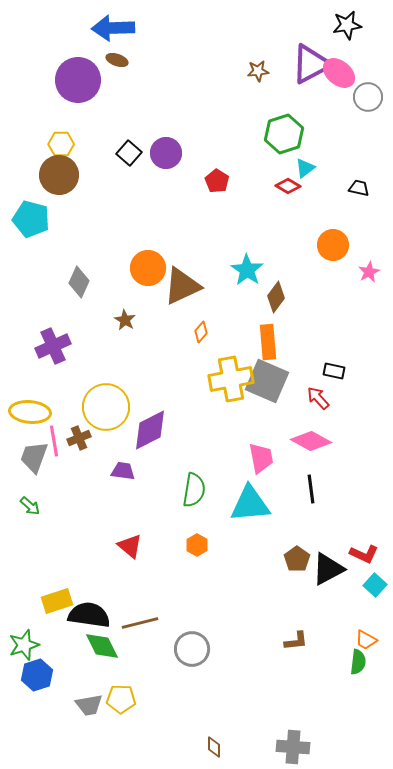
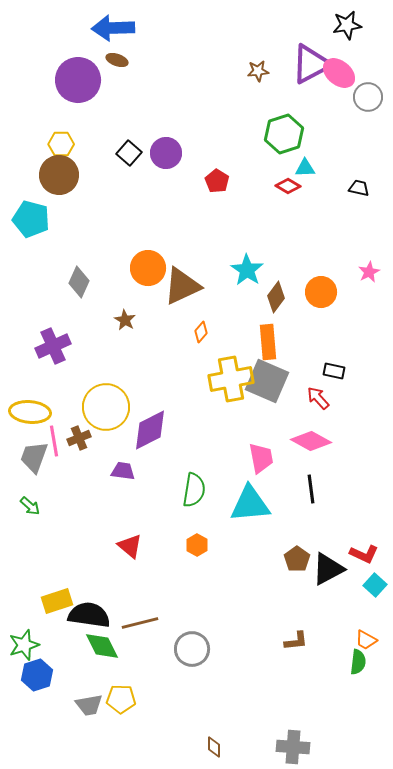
cyan triangle at (305, 168): rotated 35 degrees clockwise
orange circle at (333, 245): moved 12 px left, 47 px down
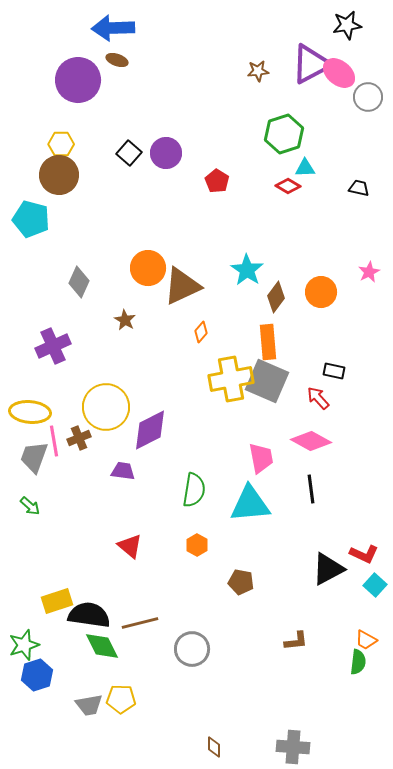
brown pentagon at (297, 559): moved 56 px left, 23 px down; rotated 25 degrees counterclockwise
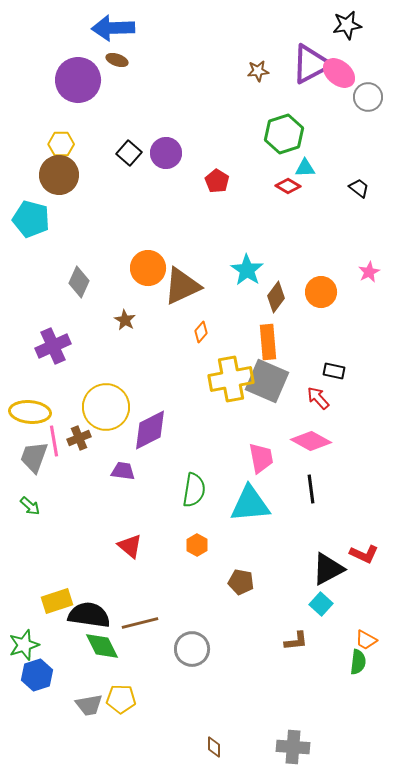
black trapezoid at (359, 188): rotated 25 degrees clockwise
cyan square at (375, 585): moved 54 px left, 19 px down
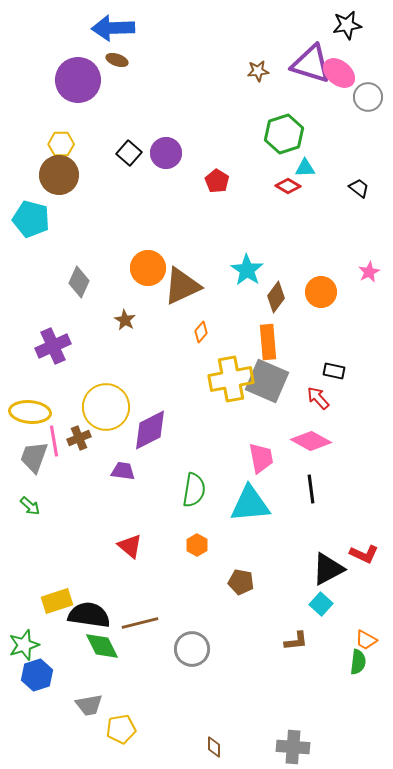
purple triangle at (311, 64): rotated 45 degrees clockwise
yellow pentagon at (121, 699): moved 30 px down; rotated 12 degrees counterclockwise
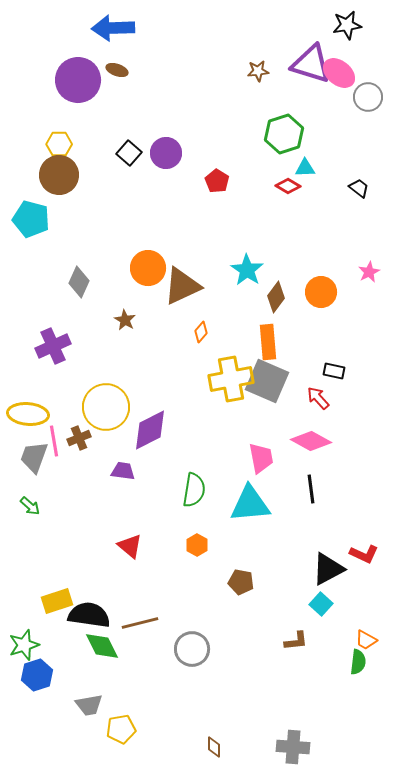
brown ellipse at (117, 60): moved 10 px down
yellow hexagon at (61, 144): moved 2 px left
yellow ellipse at (30, 412): moved 2 px left, 2 px down
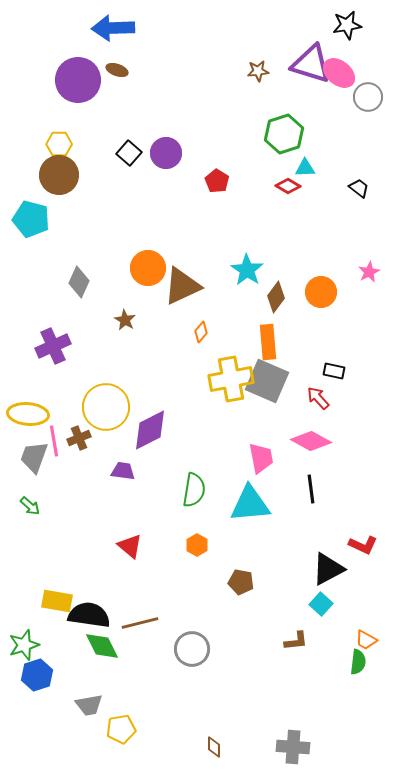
red L-shape at (364, 554): moved 1 px left, 9 px up
yellow rectangle at (57, 601): rotated 28 degrees clockwise
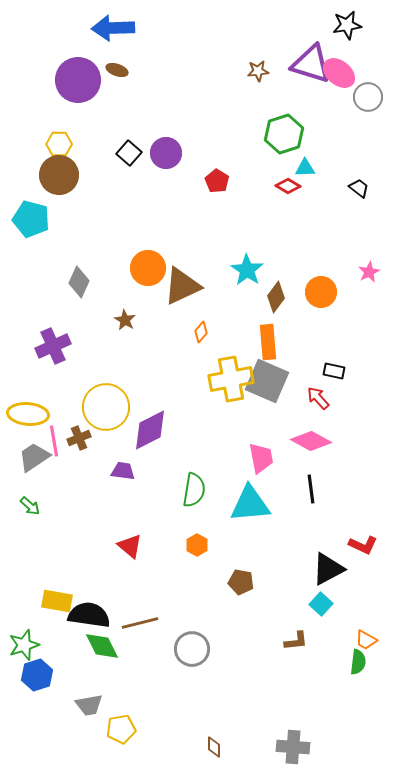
gray trapezoid at (34, 457): rotated 36 degrees clockwise
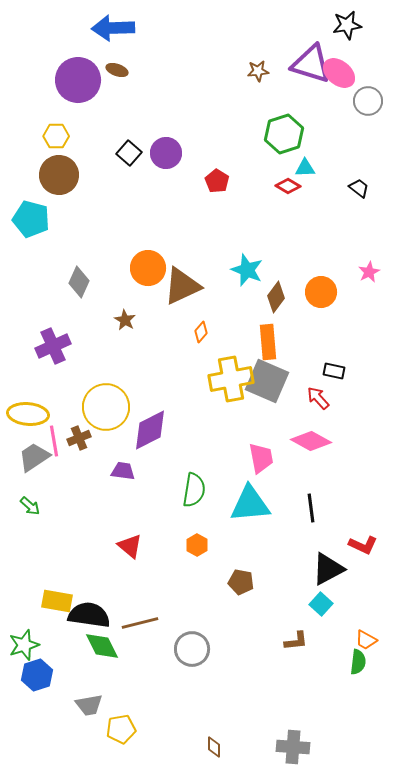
gray circle at (368, 97): moved 4 px down
yellow hexagon at (59, 144): moved 3 px left, 8 px up
cyan star at (247, 270): rotated 12 degrees counterclockwise
black line at (311, 489): moved 19 px down
